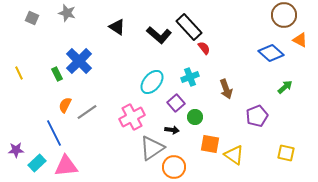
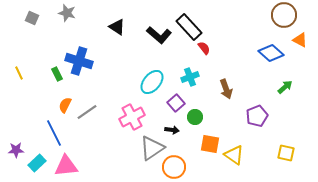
blue cross: rotated 28 degrees counterclockwise
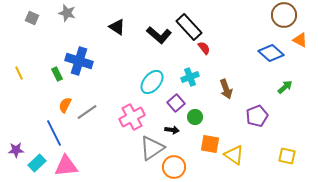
yellow square: moved 1 px right, 3 px down
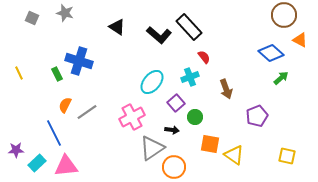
gray star: moved 2 px left
red semicircle: moved 9 px down
green arrow: moved 4 px left, 9 px up
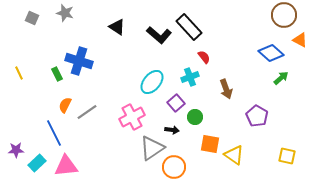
purple pentagon: rotated 20 degrees counterclockwise
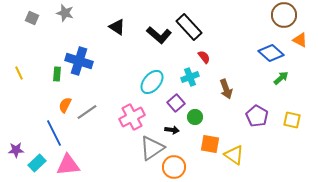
green rectangle: rotated 32 degrees clockwise
yellow square: moved 5 px right, 36 px up
pink triangle: moved 2 px right, 1 px up
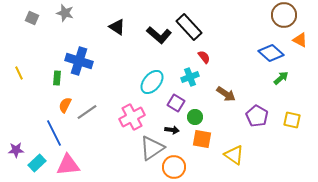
green rectangle: moved 4 px down
brown arrow: moved 5 px down; rotated 36 degrees counterclockwise
purple square: rotated 18 degrees counterclockwise
orange square: moved 8 px left, 5 px up
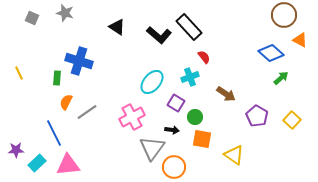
orange semicircle: moved 1 px right, 3 px up
yellow square: rotated 30 degrees clockwise
gray triangle: rotated 20 degrees counterclockwise
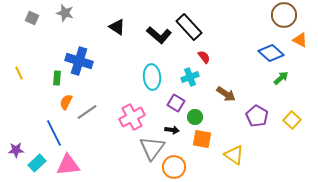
cyan ellipse: moved 5 px up; rotated 45 degrees counterclockwise
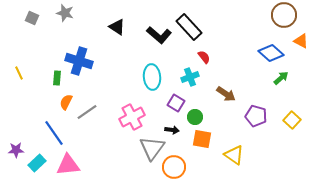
orange triangle: moved 1 px right, 1 px down
purple pentagon: moved 1 px left; rotated 15 degrees counterclockwise
blue line: rotated 8 degrees counterclockwise
